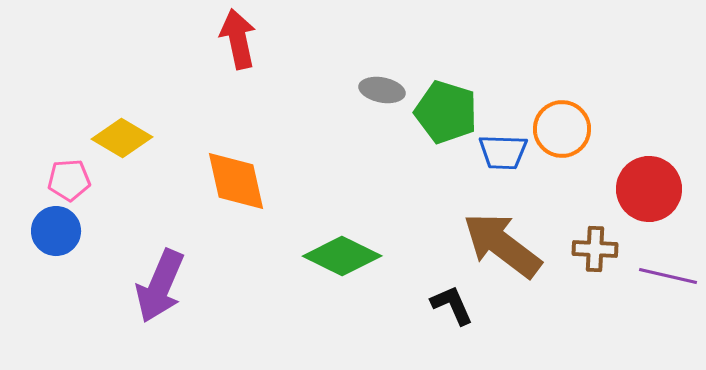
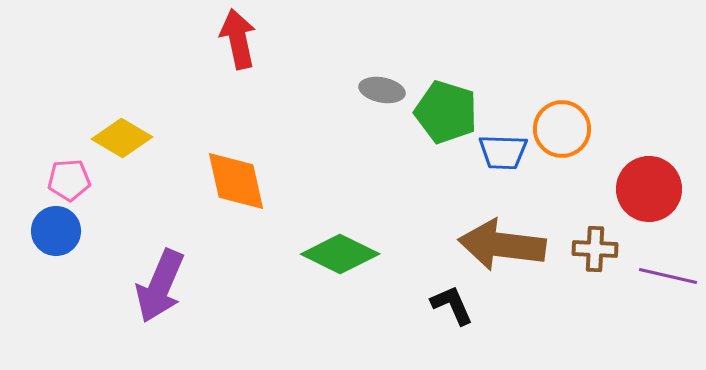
brown arrow: rotated 30 degrees counterclockwise
green diamond: moved 2 px left, 2 px up
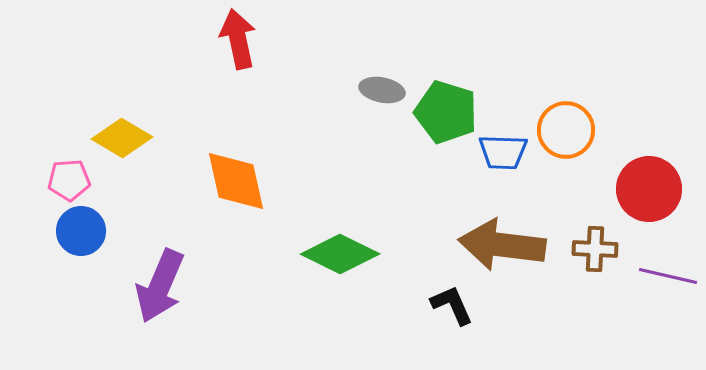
orange circle: moved 4 px right, 1 px down
blue circle: moved 25 px right
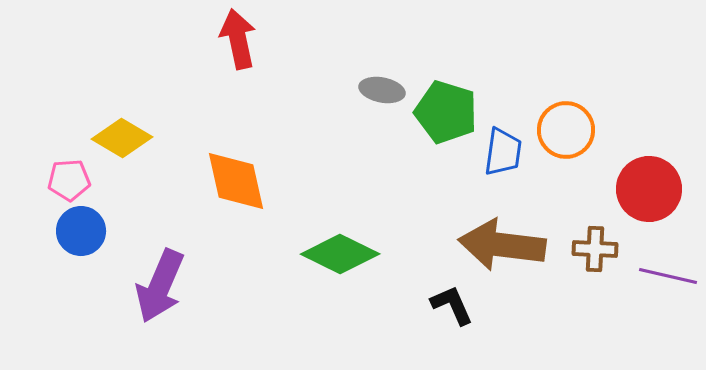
blue trapezoid: rotated 84 degrees counterclockwise
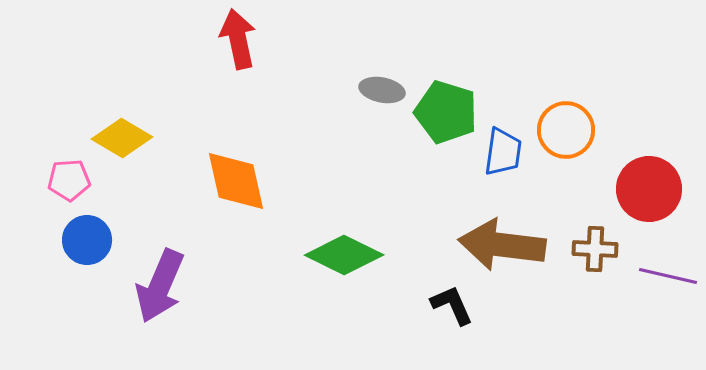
blue circle: moved 6 px right, 9 px down
green diamond: moved 4 px right, 1 px down
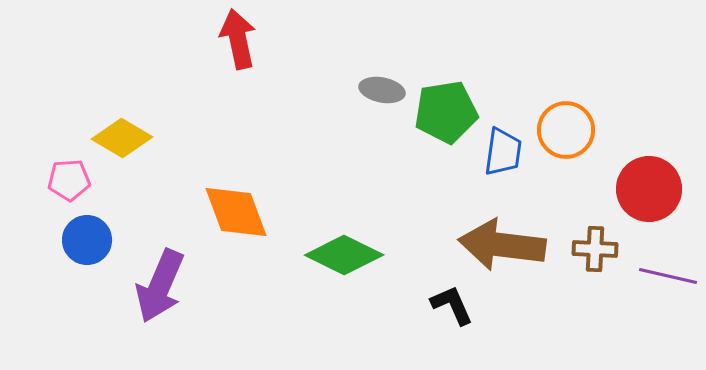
green pentagon: rotated 26 degrees counterclockwise
orange diamond: moved 31 px down; rotated 8 degrees counterclockwise
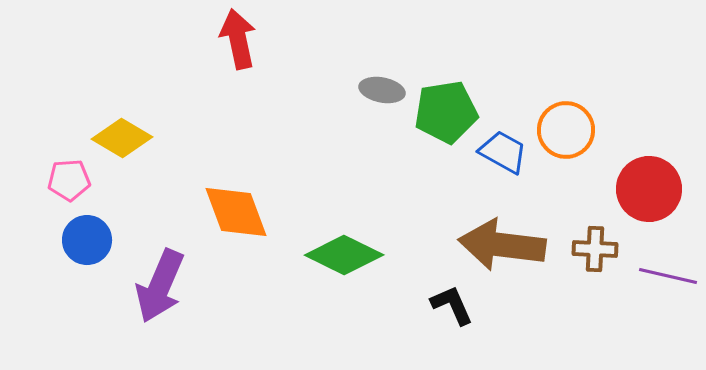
blue trapezoid: rotated 69 degrees counterclockwise
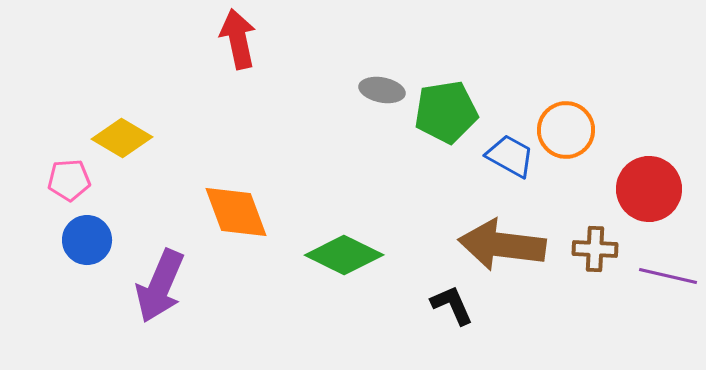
blue trapezoid: moved 7 px right, 4 px down
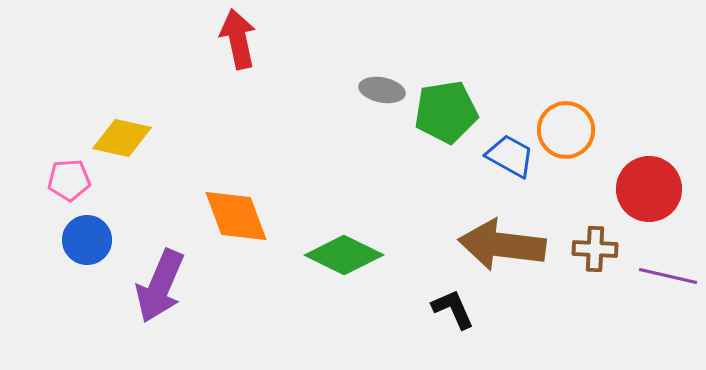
yellow diamond: rotated 18 degrees counterclockwise
orange diamond: moved 4 px down
black L-shape: moved 1 px right, 4 px down
